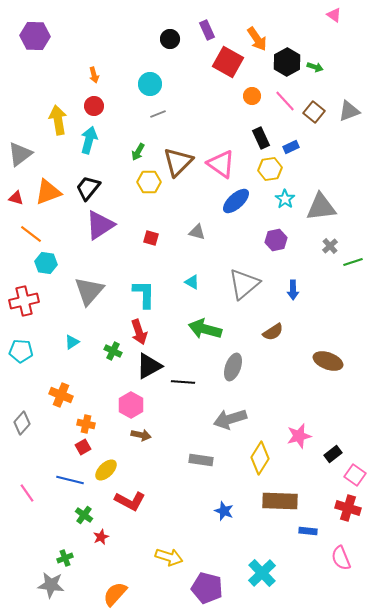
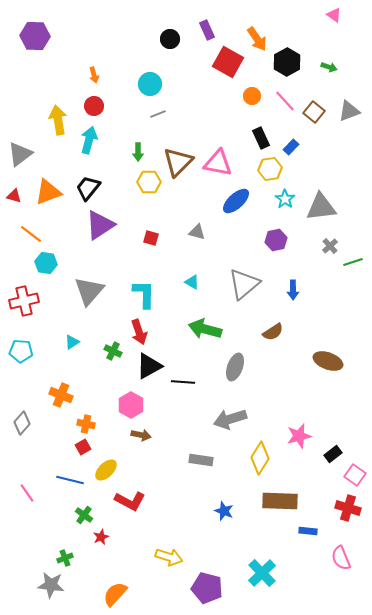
green arrow at (315, 67): moved 14 px right
blue rectangle at (291, 147): rotated 21 degrees counterclockwise
green arrow at (138, 152): rotated 30 degrees counterclockwise
pink triangle at (221, 164): moved 3 px left, 1 px up; rotated 24 degrees counterclockwise
red triangle at (16, 198): moved 2 px left, 2 px up
gray ellipse at (233, 367): moved 2 px right
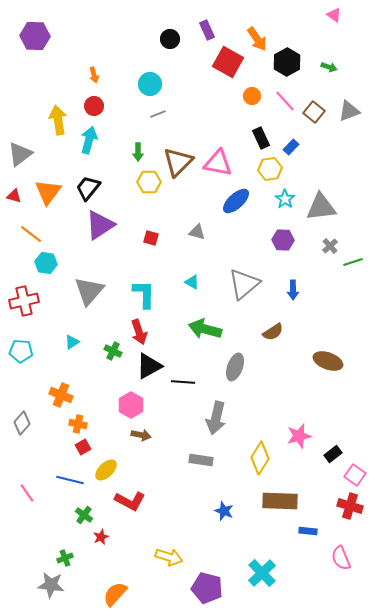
orange triangle at (48, 192): rotated 32 degrees counterclockwise
purple hexagon at (276, 240): moved 7 px right; rotated 15 degrees clockwise
gray arrow at (230, 419): moved 14 px left, 1 px up; rotated 60 degrees counterclockwise
orange cross at (86, 424): moved 8 px left
red cross at (348, 508): moved 2 px right, 2 px up
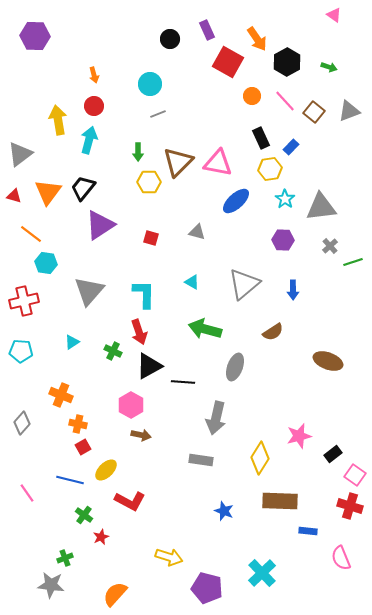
black trapezoid at (88, 188): moved 5 px left
